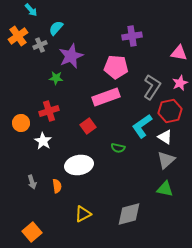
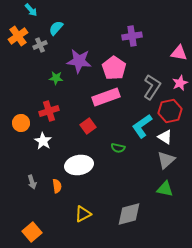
purple star: moved 8 px right, 5 px down; rotated 30 degrees clockwise
pink pentagon: moved 2 px left, 1 px down; rotated 30 degrees clockwise
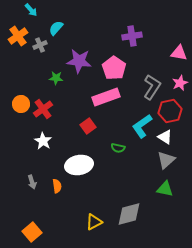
red cross: moved 6 px left, 2 px up; rotated 18 degrees counterclockwise
orange circle: moved 19 px up
yellow triangle: moved 11 px right, 8 px down
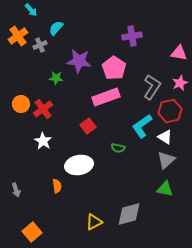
gray arrow: moved 16 px left, 8 px down
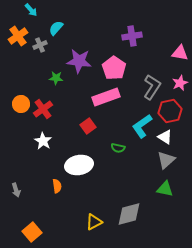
pink triangle: moved 1 px right
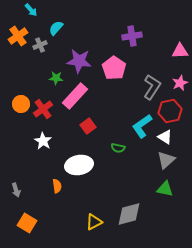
pink triangle: moved 2 px up; rotated 12 degrees counterclockwise
pink rectangle: moved 31 px left, 1 px up; rotated 28 degrees counterclockwise
orange square: moved 5 px left, 9 px up; rotated 18 degrees counterclockwise
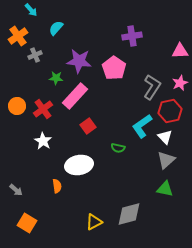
gray cross: moved 5 px left, 10 px down
orange circle: moved 4 px left, 2 px down
white triangle: rotated 14 degrees clockwise
gray arrow: rotated 32 degrees counterclockwise
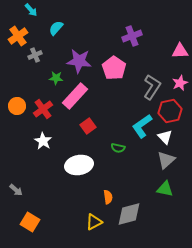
purple cross: rotated 12 degrees counterclockwise
orange semicircle: moved 51 px right, 11 px down
orange square: moved 3 px right, 1 px up
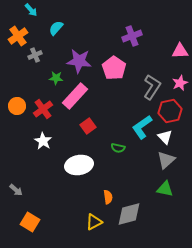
cyan L-shape: moved 1 px down
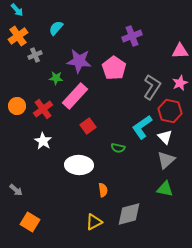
cyan arrow: moved 14 px left
red hexagon: rotated 25 degrees clockwise
white ellipse: rotated 12 degrees clockwise
orange semicircle: moved 5 px left, 7 px up
